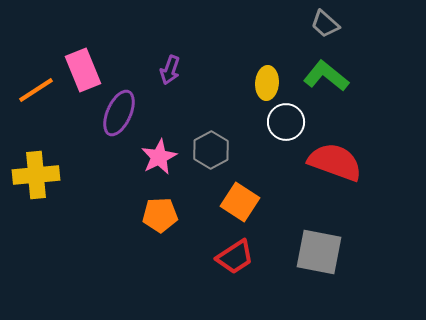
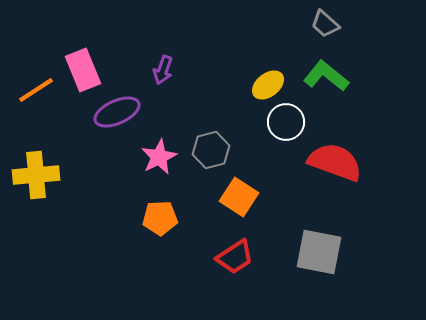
purple arrow: moved 7 px left
yellow ellipse: moved 1 px right, 2 px down; rotated 48 degrees clockwise
purple ellipse: moved 2 px left, 1 px up; rotated 42 degrees clockwise
gray hexagon: rotated 15 degrees clockwise
orange square: moved 1 px left, 5 px up
orange pentagon: moved 3 px down
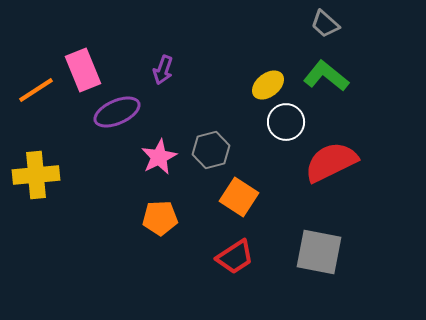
red semicircle: moved 4 px left; rotated 46 degrees counterclockwise
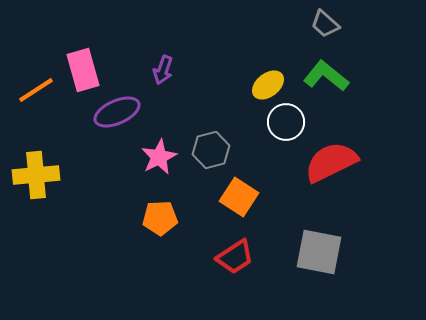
pink rectangle: rotated 6 degrees clockwise
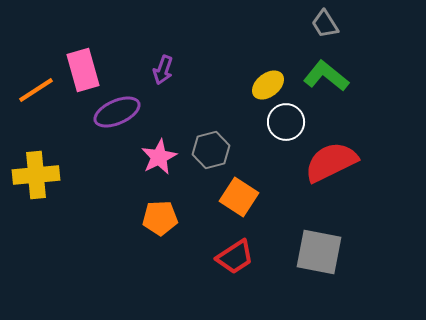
gray trapezoid: rotated 16 degrees clockwise
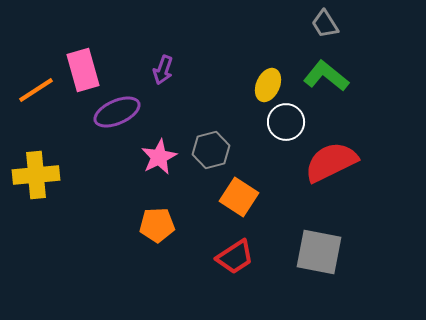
yellow ellipse: rotated 28 degrees counterclockwise
orange pentagon: moved 3 px left, 7 px down
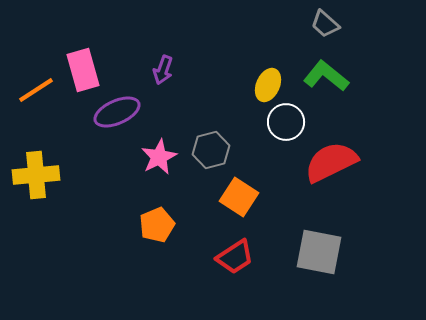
gray trapezoid: rotated 16 degrees counterclockwise
orange pentagon: rotated 20 degrees counterclockwise
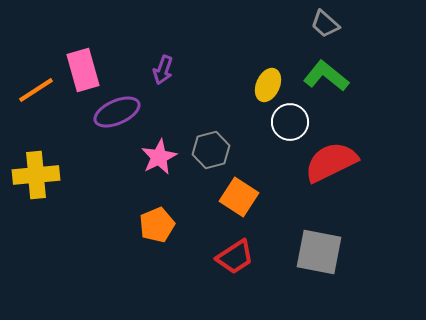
white circle: moved 4 px right
